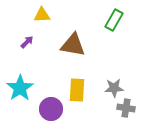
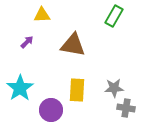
green rectangle: moved 4 px up
purple circle: moved 1 px down
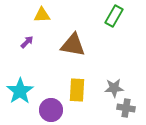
cyan star: moved 3 px down
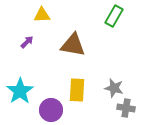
gray star: rotated 18 degrees clockwise
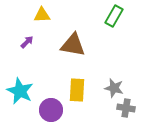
cyan star: rotated 12 degrees counterclockwise
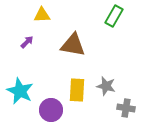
gray star: moved 8 px left, 2 px up
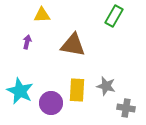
purple arrow: rotated 32 degrees counterclockwise
purple circle: moved 7 px up
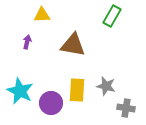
green rectangle: moved 2 px left
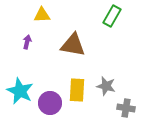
purple circle: moved 1 px left
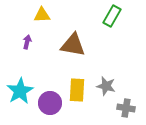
cyan star: rotated 16 degrees clockwise
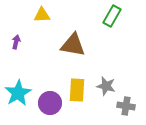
purple arrow: moved 11 px left
cyan star: moved 2 px left, 2 px down
gray cross: moved 2 px up
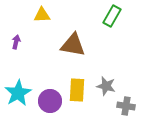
purple circle: moved 2 px up
